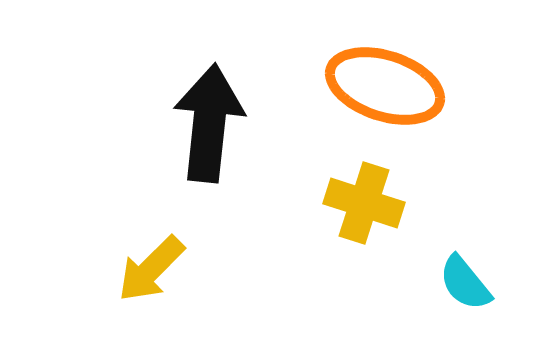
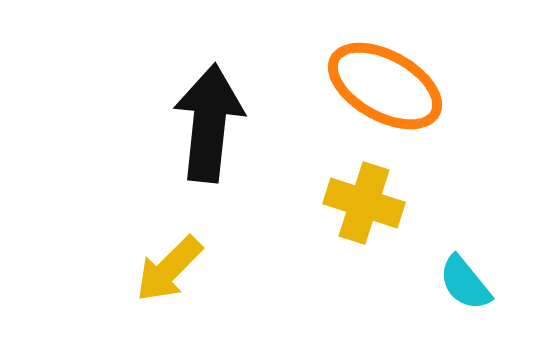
orange ellipse: rotated 11 degrees clockwise
yellow arrow: moved 18 px right
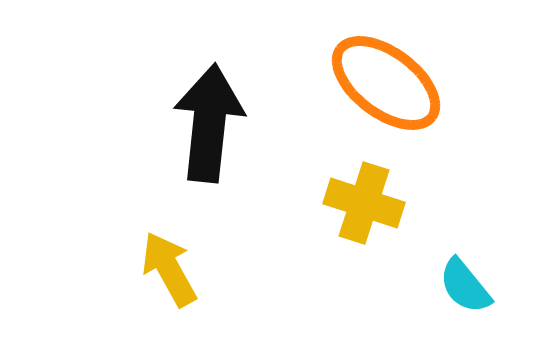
orange ellipse: moved 1 px right, 3 px up; rotated 8 degrees clockwise
yellow arrow: rotated 106 degrees clockwise
cyan semicircle: moved 3 px down
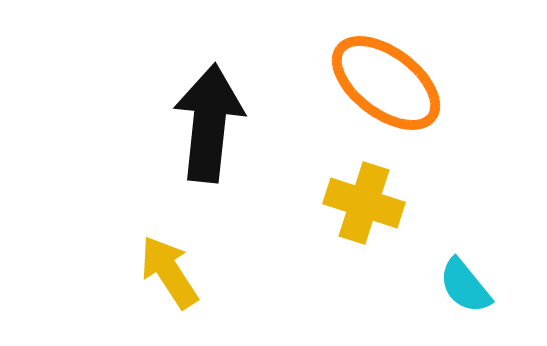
yellow arrow: moved 3 px down; rotated 4 degrees counterclockwise
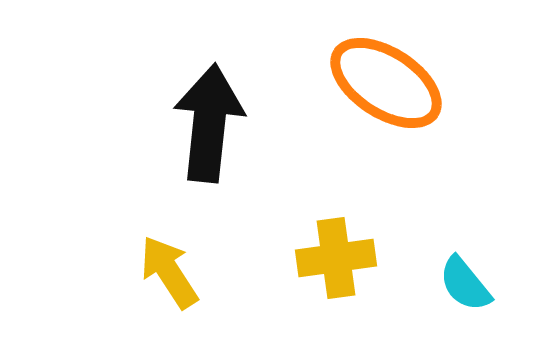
orange ellipse: rotated 4 degrees counterclockwise
yellow cross: moved 28 px left, 55 px down; rotated 26 degrees counterclockwise
cyan semicircle: moved 2 px up
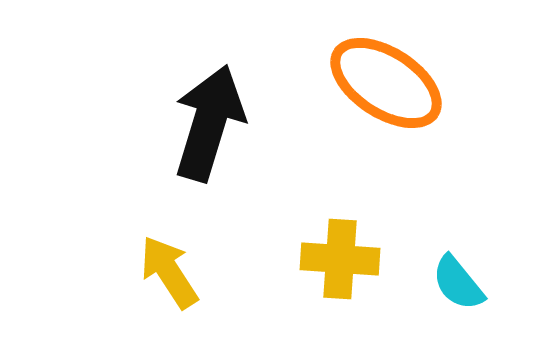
black arrow: rotated 11 degrees clockwise
yellow cross: moved 4 px right, 1 px down; rotated 12 degrees clockwise
cyan semicircle: moved 7 px left, 1 px up
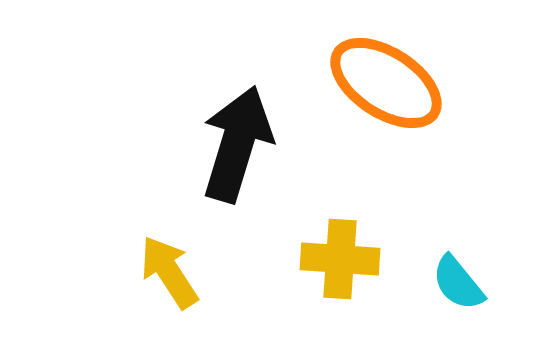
black arrow: moved 28 px right, 21 px down
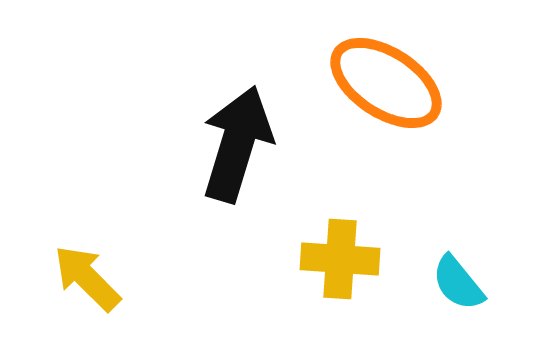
yellow arrow: moved 82 px left, 6 px down; rotated 12 degrees counterclockwise
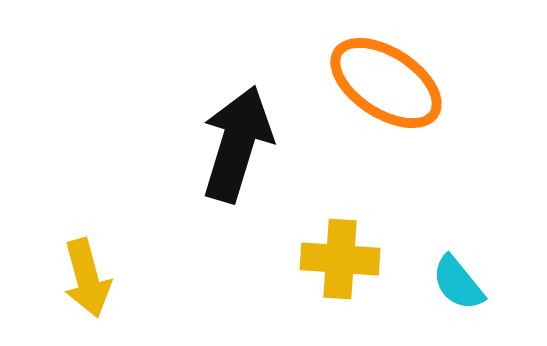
yellow arrow: rotated 150 degrees counterclockwise
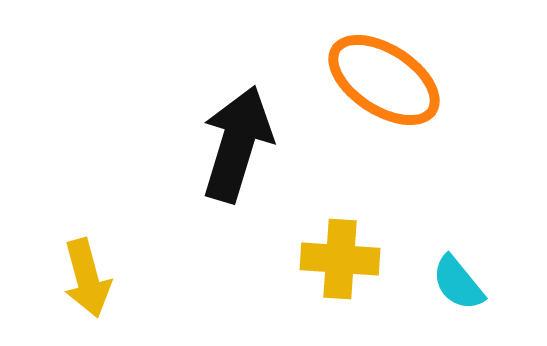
orange ellipse: moved 2 px left, 3 px up
